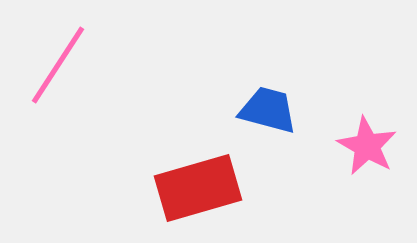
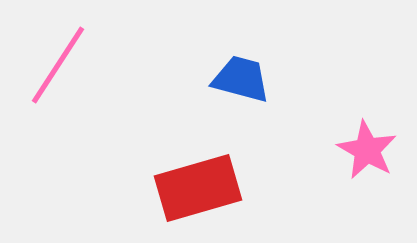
blue trapezoid: moved 27 px left, 31 px up
pink star: moved 4 px down
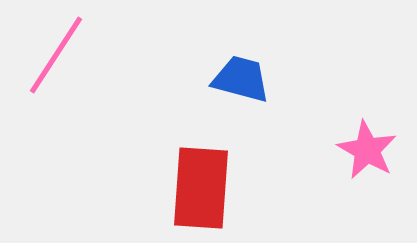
pink line: moved 2 px left, 10 px up
red rectangle: moved 3 px right; rotated 70 degrees counterclockwise
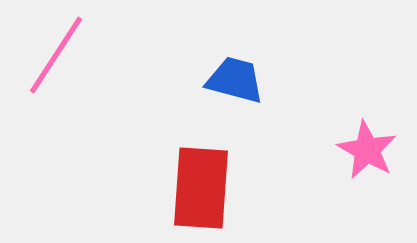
blue trapezoid: moved 6 px left, 1 px down
